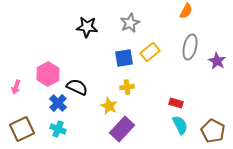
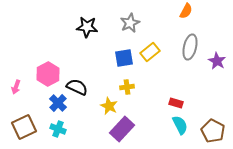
brown square: moved 2 px right, 2 px up
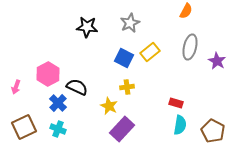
blue square: rotated 36 degrees clockwise
cyan semicircle: rotated 36 degrees clockwise
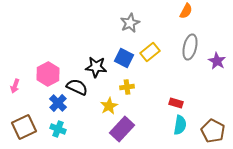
black star: moved 9 px right, 40 px down
pink arrow: moved 1 px left, 1 px up
yellow star: rotated 18 degrees clockwise
